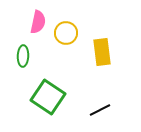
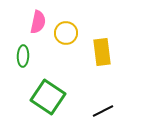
black line: moved 3 px right, 1 px down
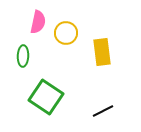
green square: moved 2 px left
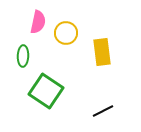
green square: moved 6 px up
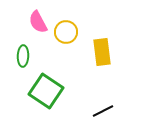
pink semicircle: rotated 140 degrees clockwise
yellow circle: moved 1 px up
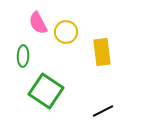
pink semicircle: moved 1 px down
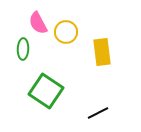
green ellipse: moved 7 px up
black line: moved 5 px left, 2 px down
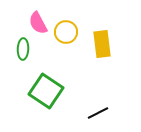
yellow rectangle: moved 8 px up
